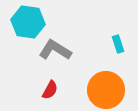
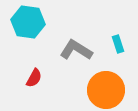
gray L-shape: moved 21 px right
red semicircle: moved 16 px left, 12 px up
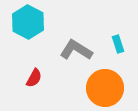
cyan hexagon: rotated 20 degrees clockwise
orange circle: moved 1 px left, 2 px up
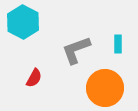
cyan hexagon: moved 5 px left
cyan rectangle: rotated 18 degrees clockwise
gray L-shape: rotated 52 degrees counterclockwise
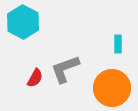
gray L-shape: moved 11 px left, 19 px down
red semicircle: moved 1 px right
orange circle: moved 7 px right
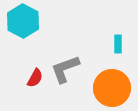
cyan hexagon: moved 1 px up
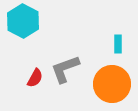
orange circle: moved 4 px up
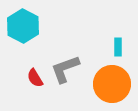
cyan hexagon: moved 5 px down
cyan rectangle: moved 3 px down
red semicircle: rotated 120 degrees clockwise
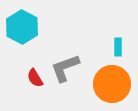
cyan hexagon: moved 1 px left, 1 px down
gray L-shape: moved 1 px up
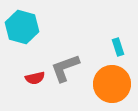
cyan hexagon: rotated 12 degrees counterclockwise
cyan rectangle: rotated 18 degrees counterclockwise
red semicircle: rotated 72 degrees counterclockwise
